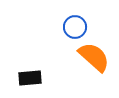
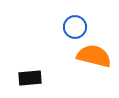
orange semicircle: moved 1 px up; rotated 28 degrees counterclockwise
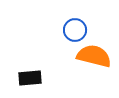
blue circle: moved 3 px down
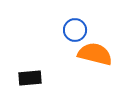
orange semicircle: moved 1 px right, 2 px up
